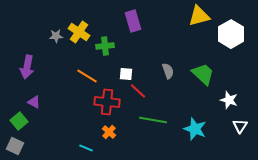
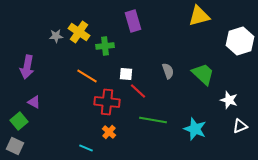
white hexagon: moved 9 px right, 7 px down; rotated 12 degrees clockwise
white triangle: rotated 35 degrees clockwise
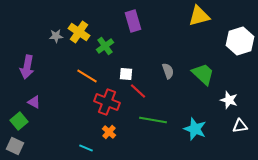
green cross: rotated 30 degrees counterclockwise
red cross: rotated 15 degrees clockwise
white triangle: rotated 14 degrees clockwise
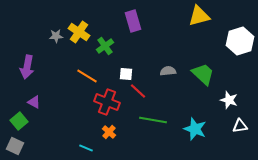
gray semicircle: rotated 77 degrees counterclockwise
